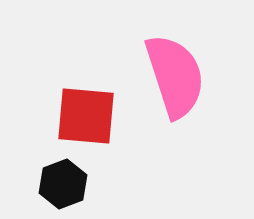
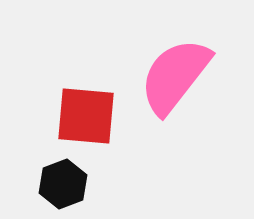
pink semicircle: rotated 124 degrees counterclockwise
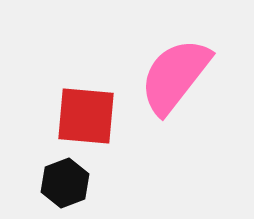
black hexagon: moved 2 px right, 1 px up
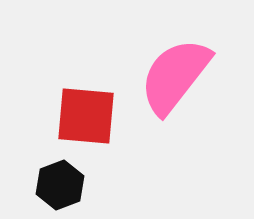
black hexagon: moved 5 px left, 2 px down
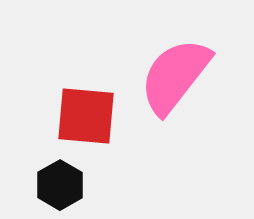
black hexagon: rotated 9 degrees counterclockwise
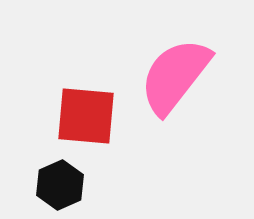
black hexagon: rotated 6 degrees clockwise
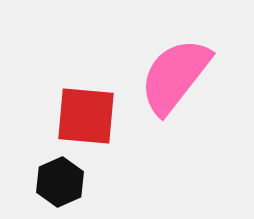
black hexagon: moved 3 px up
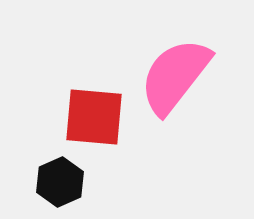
red square: moved 8 px right, 1 px down
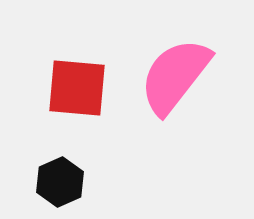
red square: moved 17 px left, 29 px up
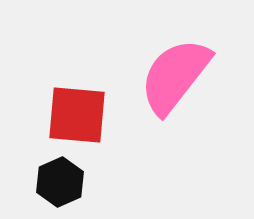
red square: moved 27 px down
